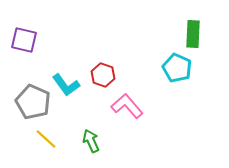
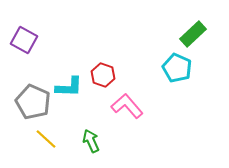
green rectangle: rotated 44 degrees clockwise
purple square: rotated 16 degrees clockwise
cyan L-shape: moved 3 px right, 2 px down; rotated 52 degrees counterclockwise
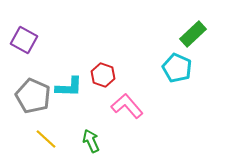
gray pentagon: moved 6 px up
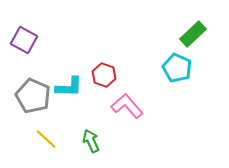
red hexagon: moved 1 px right
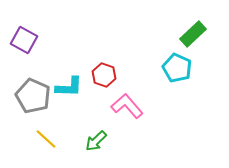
green arrow: moved 5 px right; rotated 110 degrees counterclockwise
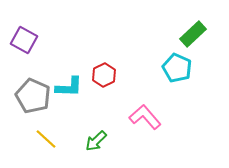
red hexagon: rotated 15 degrees clockwise
pink L-shape: moved 18 px right, 11 px down
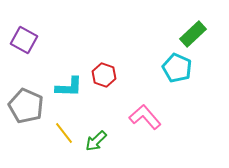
red hexagon: rotated 15 degrees counterclockwise
gray pentagon: moved 7 px left, 10 px down
yellow line: moved 18 px right, 6 px up; rotated 10 degrees clockwise
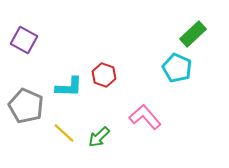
yellow line: rotated 10 degrees counterclockwise
green arrow: moved 3 px right, 4 px up
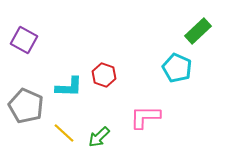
green rectangle: moved 5 px right, 3 px up
pink L-shape: rotated 48 degrees counterclockwise
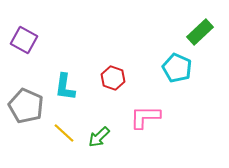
green rectangle: moved 2 px right, 1 px down
red hexagon: moved 9 px right, 3 px down
cyan L-shape: moved 4 px left; rotated 96 degrees clockwise
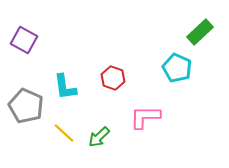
cyan L-shape: rotated 16 degrees counterclockwise
